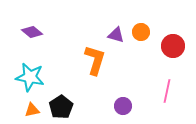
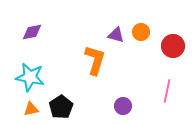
purple diamond: rotated 50 degrees counterclockwise
orange triangle: moved 1 px left, 1 px up
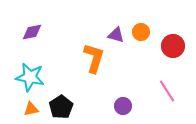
orange L-shape: moved 1 px left, 2 px up
pink line: rotated 45 degrees counterclockwise
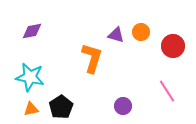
purple diamond: moved 1 px up
orange L-shape: moved 2 px left
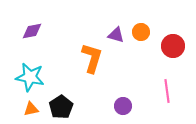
pink line: rotated 25 degrees clockwise
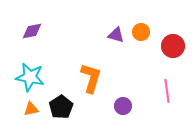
orange L-shape: moved 1 px left, 20 px down
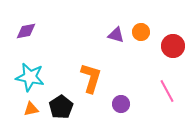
purple diamond: moved 6 px left
pink line: rotated 20 degrees counterclockwise
purple circle: moved 2 px left, 2 px up
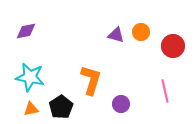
orange L-shape: moved 2 px down
pink line: moved 2 px left; rotated 15 degrees clockwise
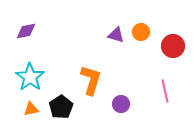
cyan star: rotated 24 degrees clockwise
